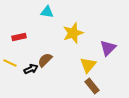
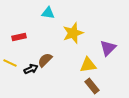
cyan triangle: moved 1 px right, 1 px down
yellow triangle: rotated 42 degrees clockwise
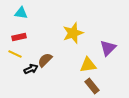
cyan triangle: moved 27 px left
yellow line: moved 5 px right, 9 px up
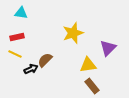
red rectangle: moved 2 px left
